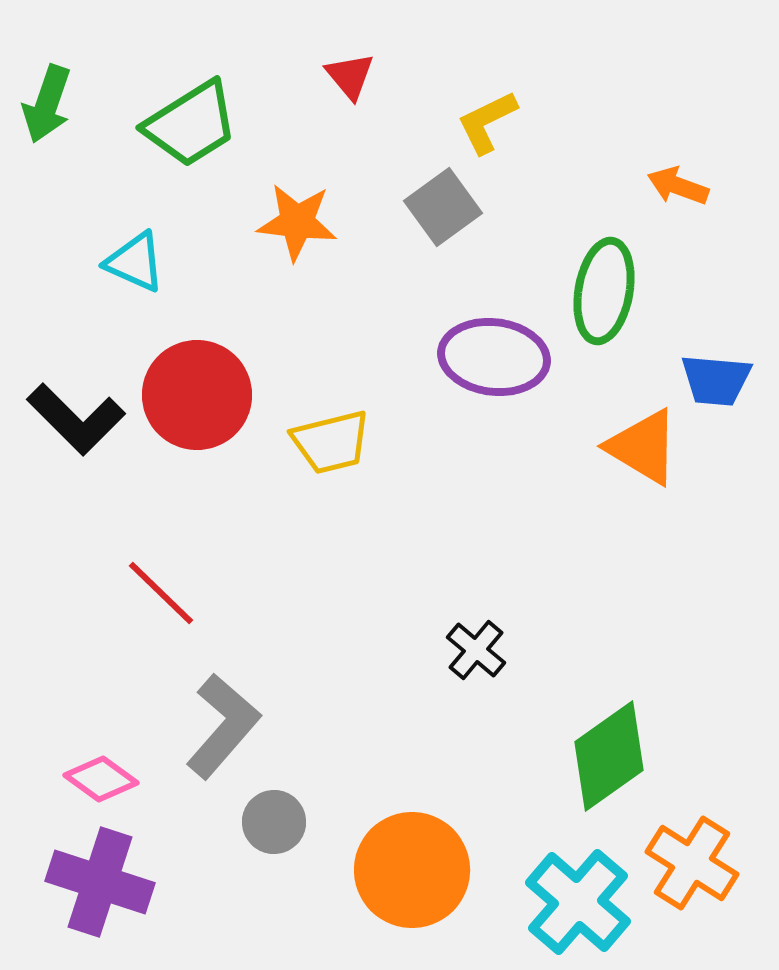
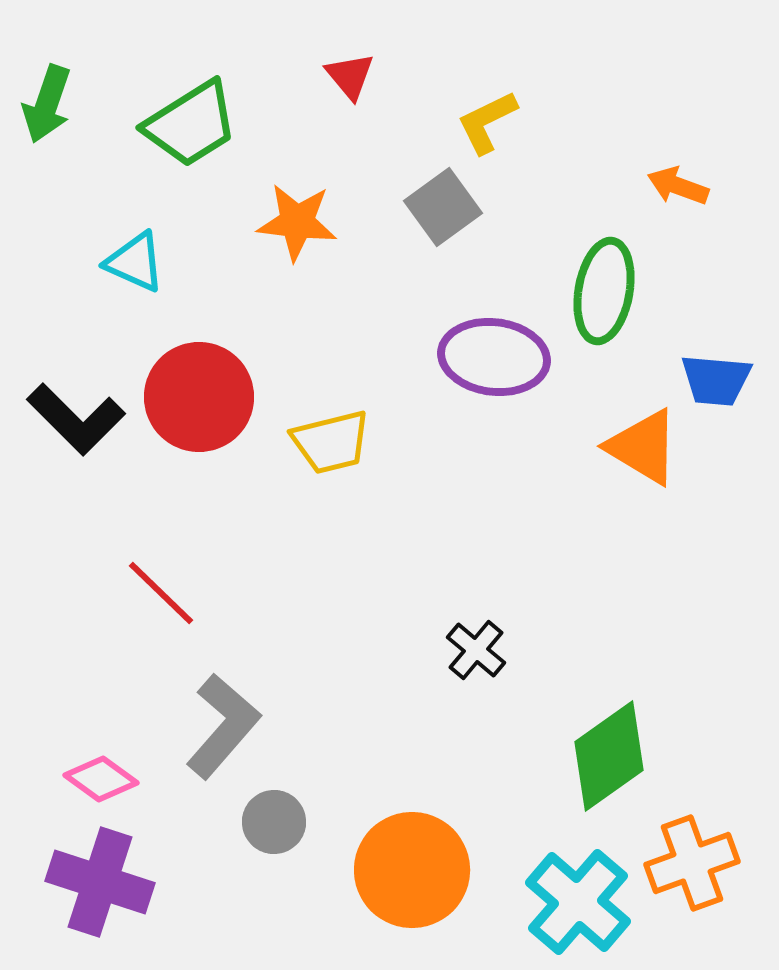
red circle: moved 2 px right, 2 px down
orange cross: rotated 38 degrees clockwise
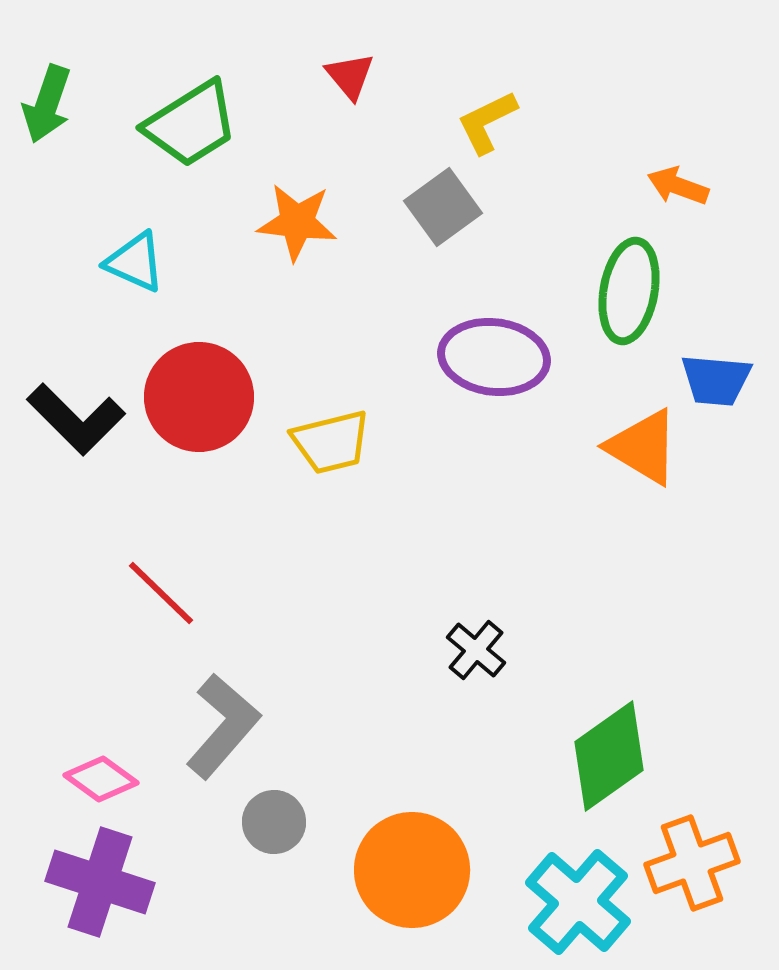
green ellipse: moved 25 px right
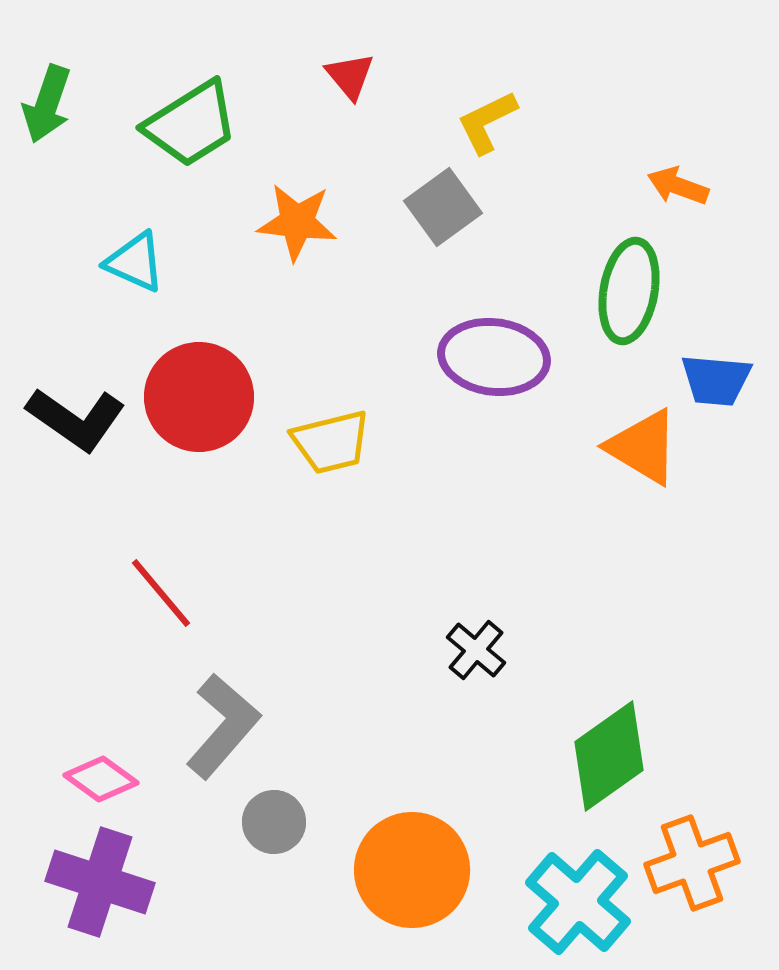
black L-shape: rotated 10 degrees counterclockwise
red line: rotated 6 degrees clockwise
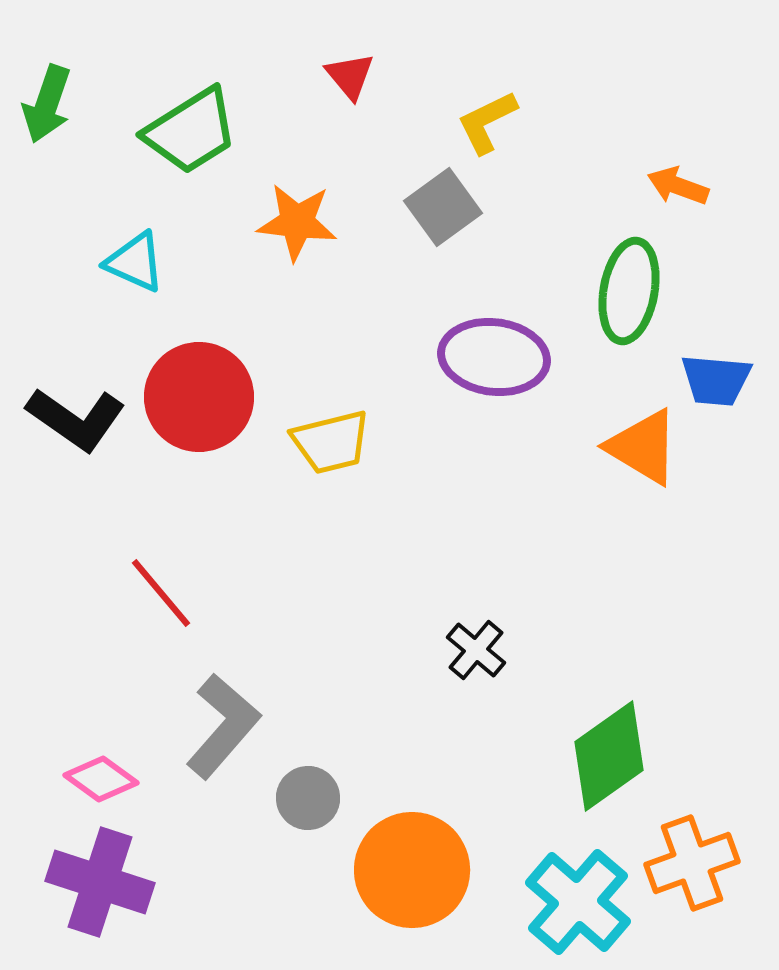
green trapezoid: moved 7 px down
gray circle: moved 34 px right, 24 px up
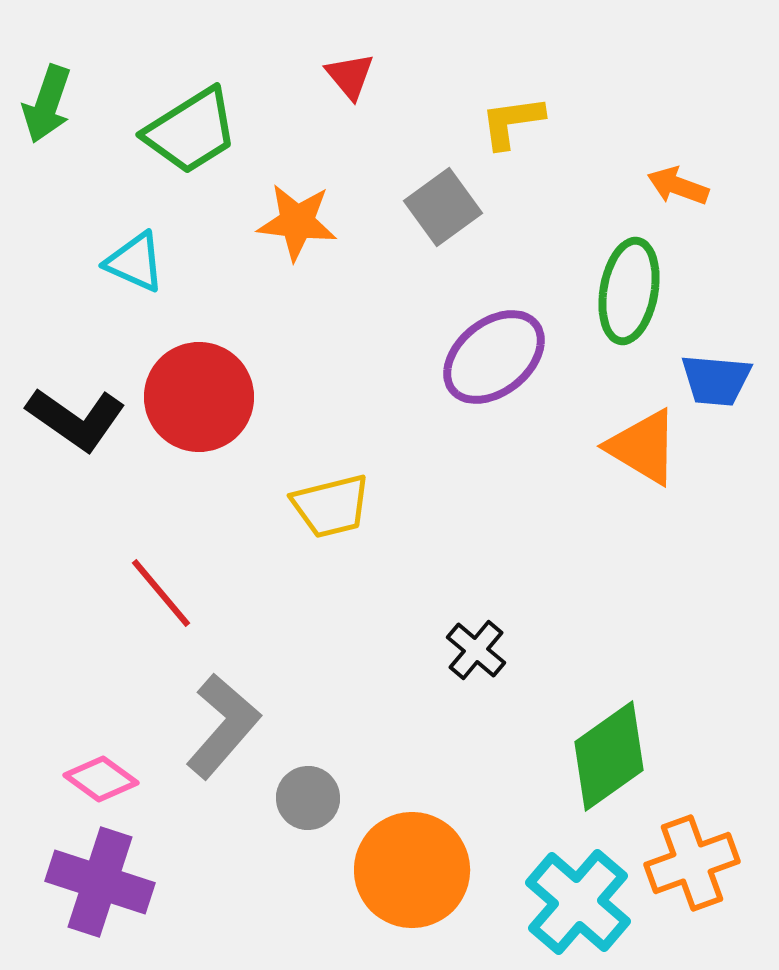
yellow L-shape: moved 25 px right; rotated 18 degrees clockwise
purple ellipse: rotated 46 degrees counterclockwise
yellow trapezoid: moved 64 px down
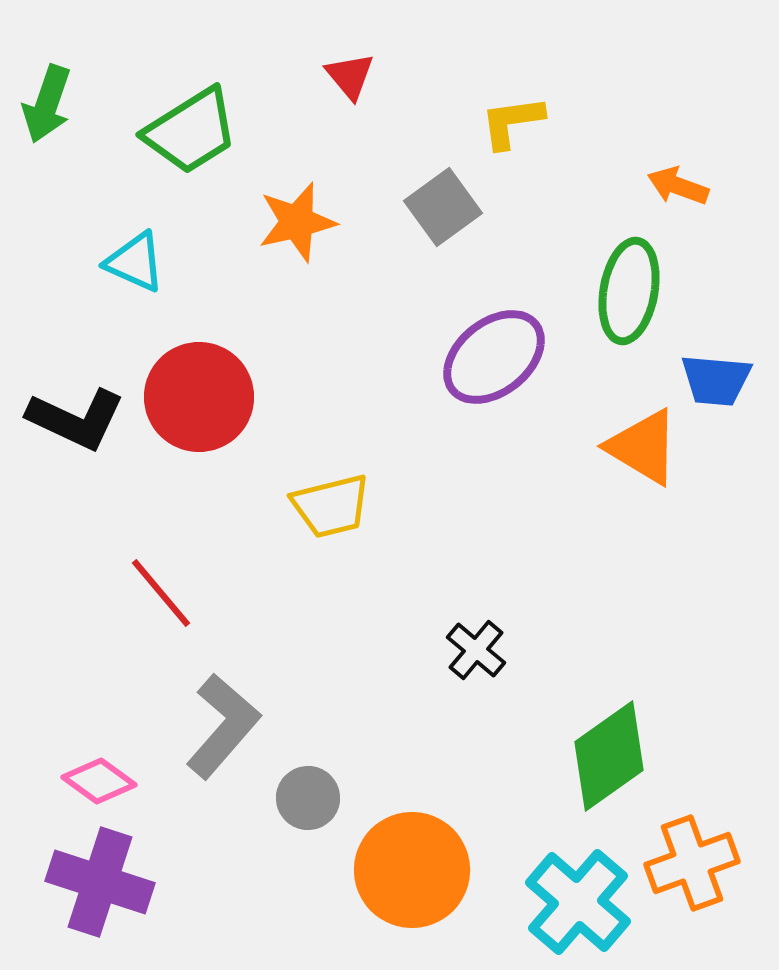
orange star: rotated 20 degrees counterclockwise
black L-shape: rotated 10 degrees counterclockwise
pink diamond: moved 2 px left, 2 px down
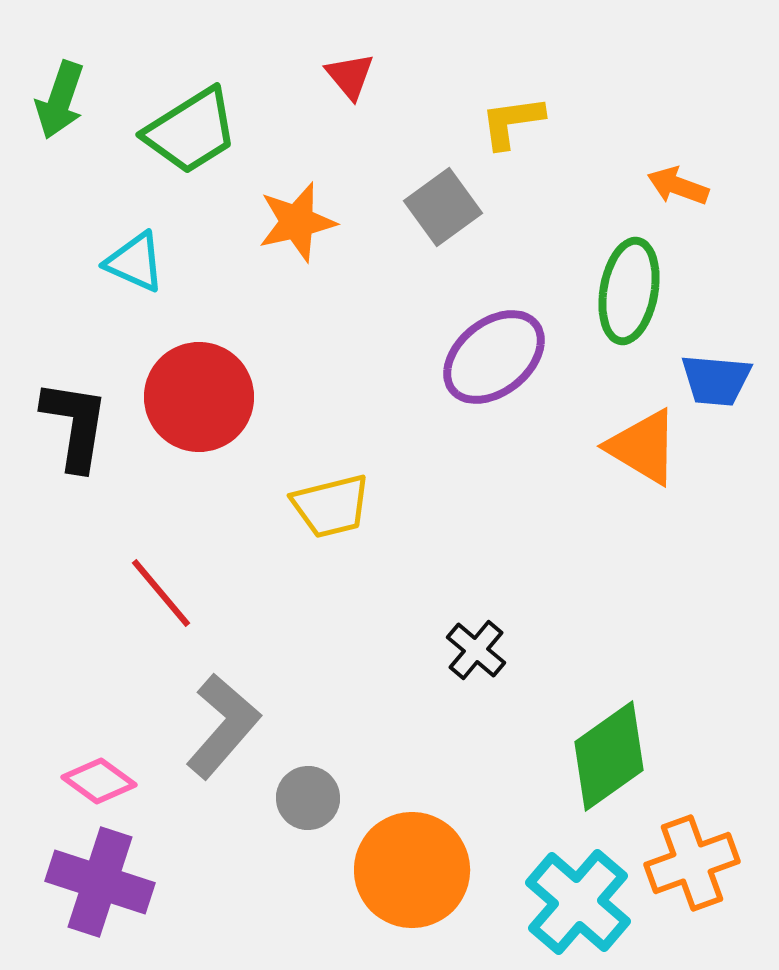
green arrow: moved 13 px right, 4 px up
black L-shape: moved 1 px left, 6 px down; rotated 106 degrees counterclockwise
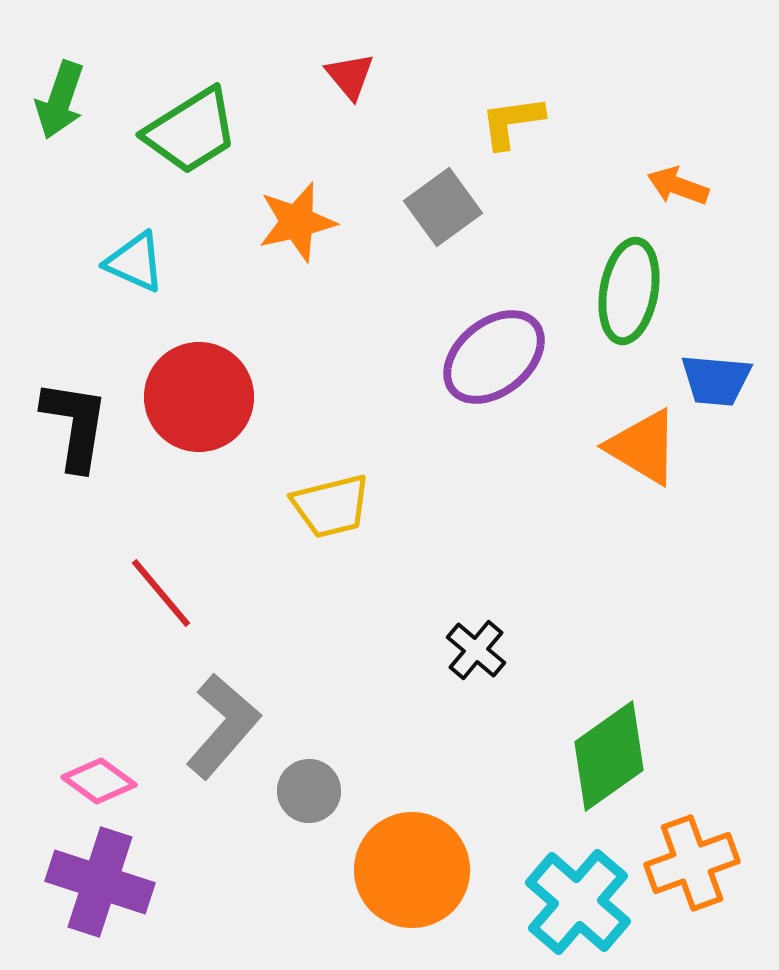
gray circle: moved 1 px right, 7 px up
